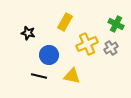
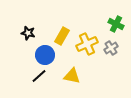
yellow rectangle: moved 3 px left, 14 px down
blue circle: moved 4 px left
black line: rotated 56 degrees counterclockwise
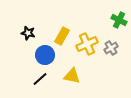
green cross: moved 3 px right, 4 px up
black line: moved 1 px right, 3 px down
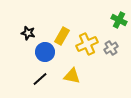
blue circle: moved 3 px up
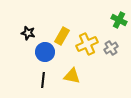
black line: moved 3 px right, 1 px down; rotated 42 degrees counterclockwise
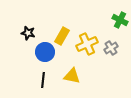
green cross: moved 1 px right
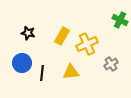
gray cross: moved 16 px down
blue circle: moved 23 px left, 11 px down
yellow triangle: moved 1 px left, 4 px up; rotated 18 degrees counterclockwise
black line: moved 1 px left, 7 px up
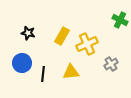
black line: moved 1 px right, 1 px down
